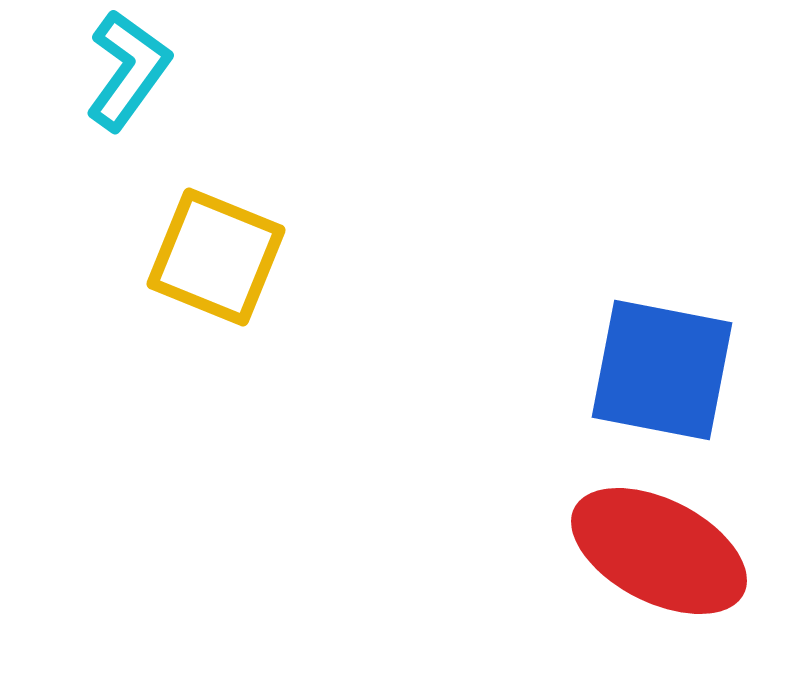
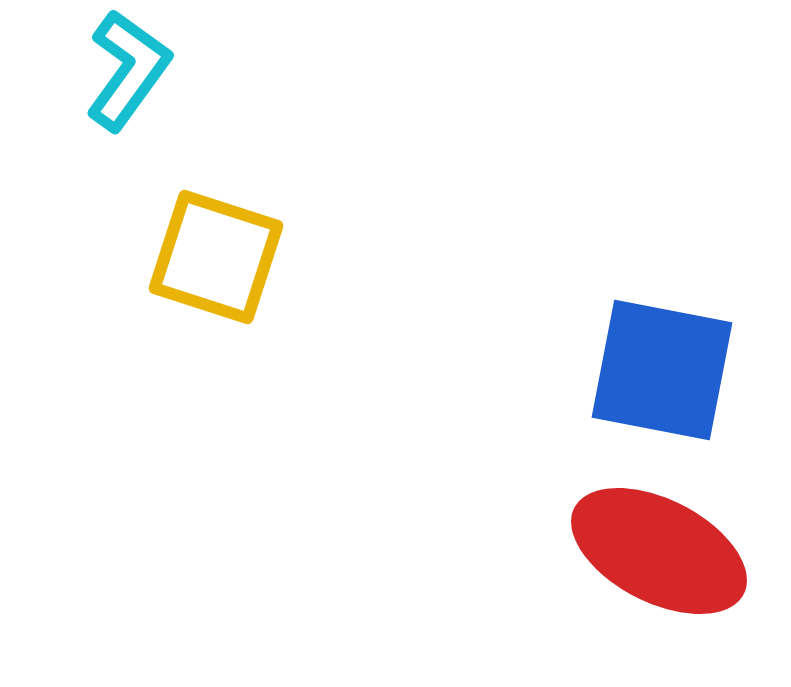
yellow square: rotated 4 degrees counterclockwise
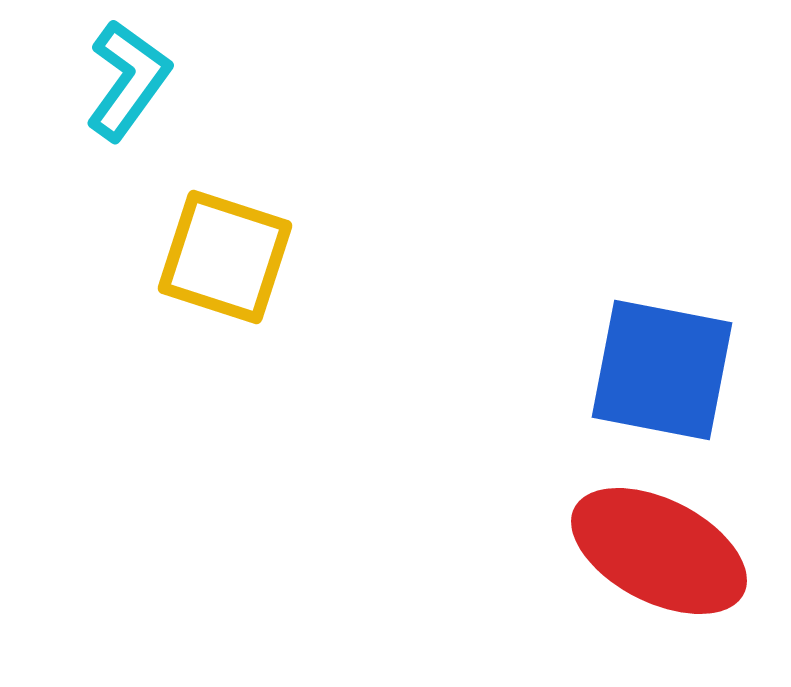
cyan L-shape: moved 10 px down
yellow square: moved 9 px right
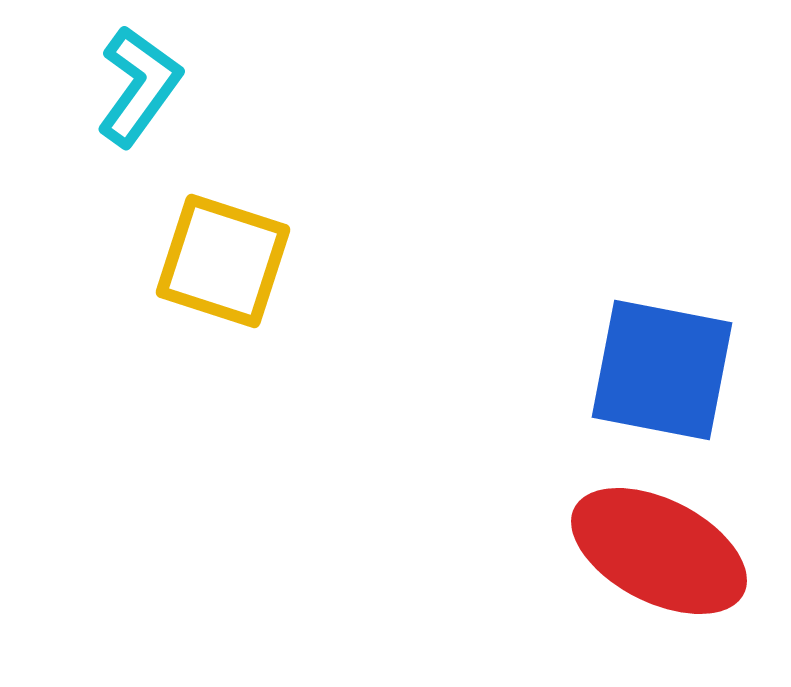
cyan L-shape: moved 11 px right, 6 px down
yellow square: moved 2 px left, 4 px down
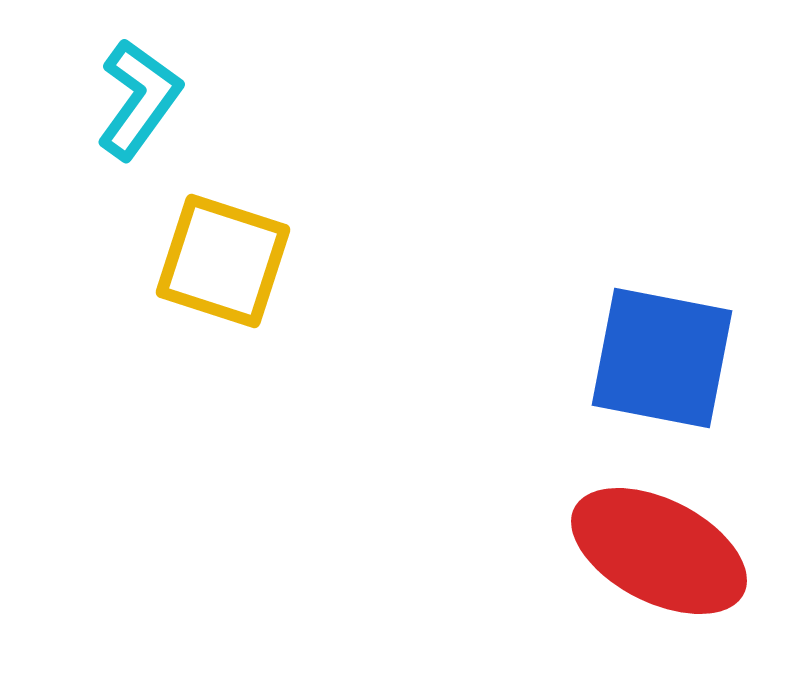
cyan L-shape: moved 13 px down
blue square: moved 12 px up
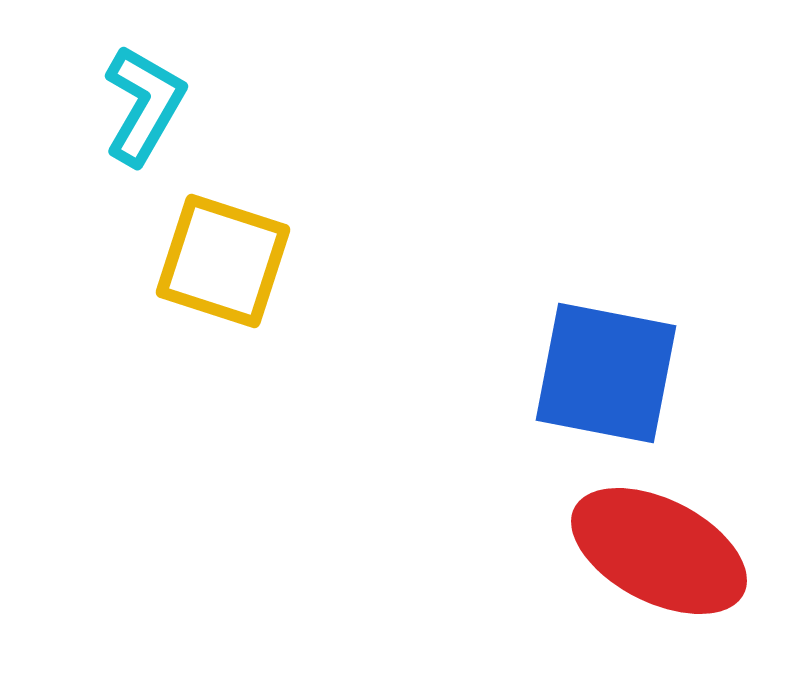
cyan L-shape: moved 5 px right, 6 px down; rotated 6 degrees counterclockwise
blue square: moved 56 px left, 15 px down
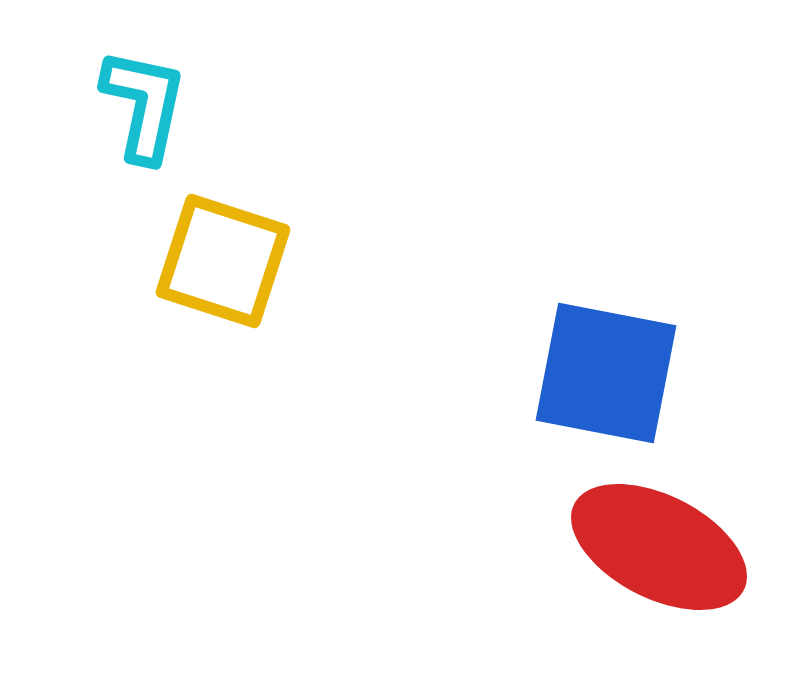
cyan L-shape: rotated 18 degrees counterclockwise
red ellipse: moved 4 px up
